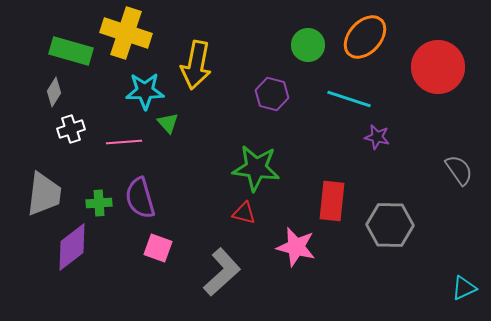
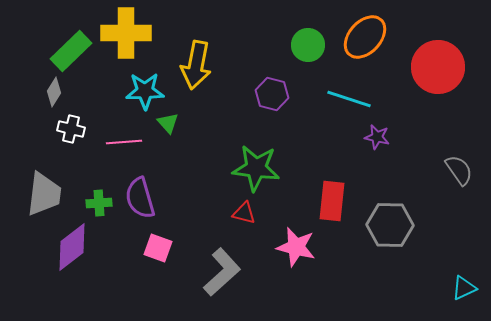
yellow cross: rotated 18 degrees counterclockwise
green rectangle: rotated 60 degrees counterclockwise
white cross: rotated 32 degrees clockwise
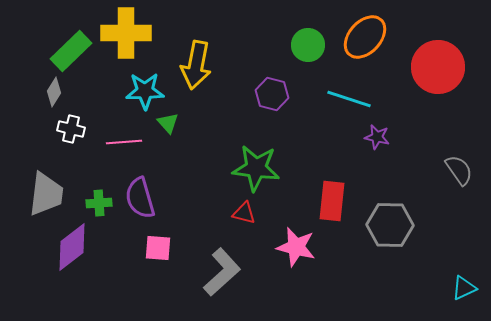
gray trapezoid: moved 2 px right
pink square: rotated 16 degrees counterclockwise
